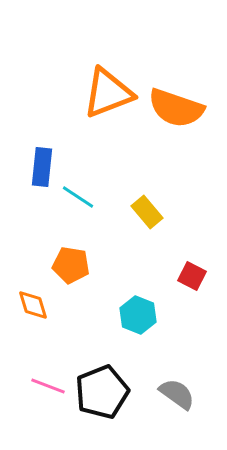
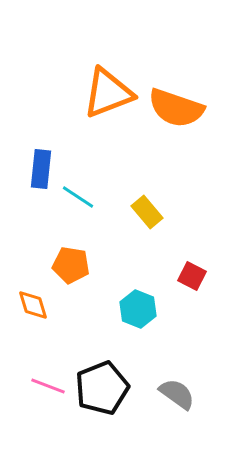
blue rectangle: moved 1 px left, 2 px down
cyan hexagon: moved 6 px up
black pentagon: moved 4 px up
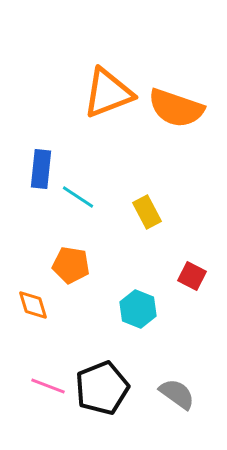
yellow rectangle: rotated 12 degrees clockwise
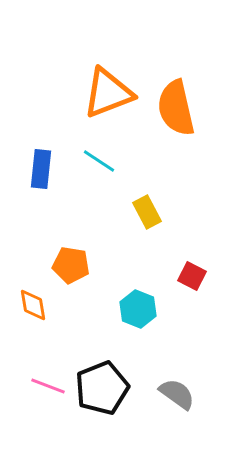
orange semicircle: rotated 58 degrees clockwise
cyan line: moved 21 px right, 36 px up
orange diamond: rotated 8 degrees clockwise
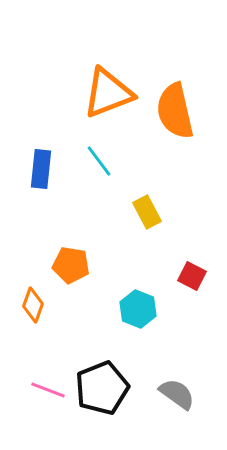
orange semicircle: moved 1 px left, 3 px down
cyan line: rotated 20 degrees clockwise
orange diamond: rotated 28 degrees clockwise
pink line: moved 4 px down
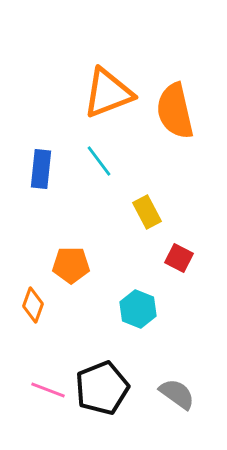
orange pentagon: rotated 9 degrees counterclockwise
red square: moved 13 px left, 18 px up
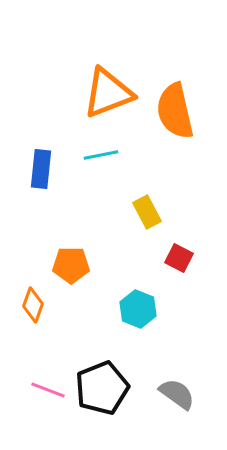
cyan line: moved 2 px right, 6 px up; rotated 64 degrees counterclockwise
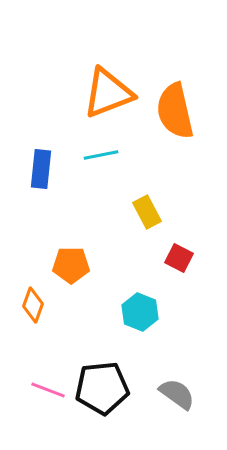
cyan hexagon: moved 2 px right, 3 px down
black pentagon: rotated 16 degrees clockwise
